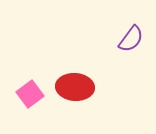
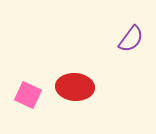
pink square: moved 2 px left, 1 px down; rotated 28 degrees counterclockwise
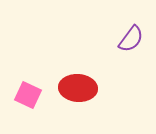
red ellipse: moved 3 px right, 1 px down
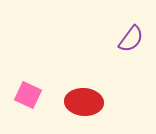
red ellipse: moved 6 px right, 14 px down
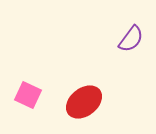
red ellipse: rotated 42 degrees counterclockwise
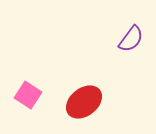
pink square: rotated 8 degrees clockwise
